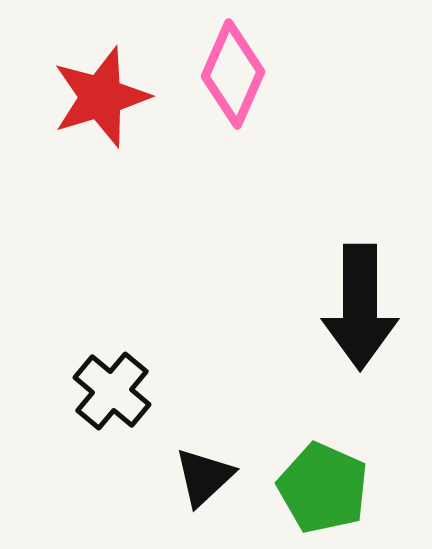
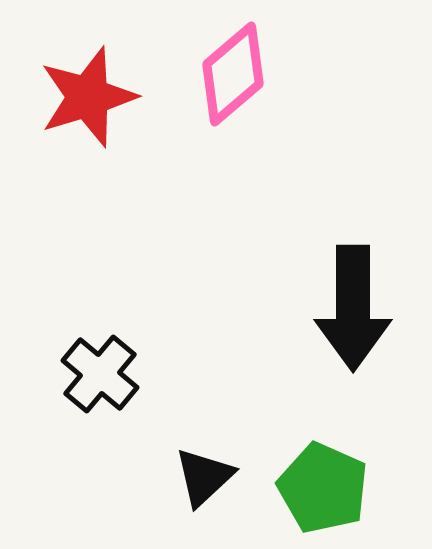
pink diamond: rotated 26 degrees clockwise
red star: moved 13 px left
black arrow: moved 7 px left, 1 px down
black cross: moved 12 px left, 17 px up
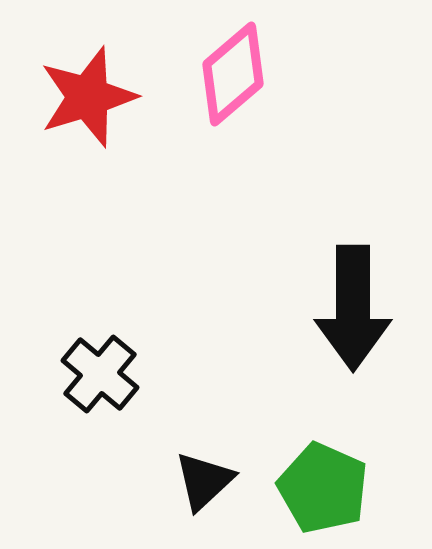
black triangle: moved 4 px down
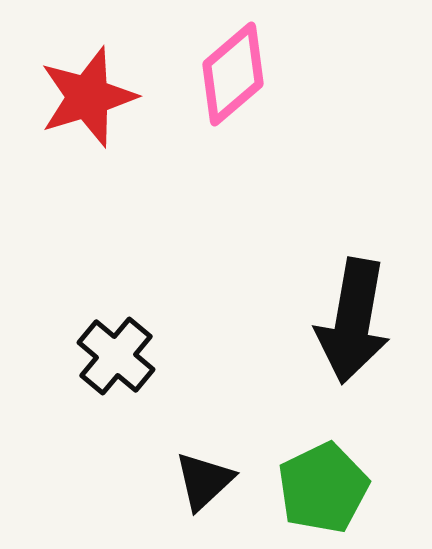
black arrow: moved 13 px down; rotated 10 degrees clockwise
black cross: moved 16 px right, 18 px up
green pentagon: rotated 22 degrees clockwise
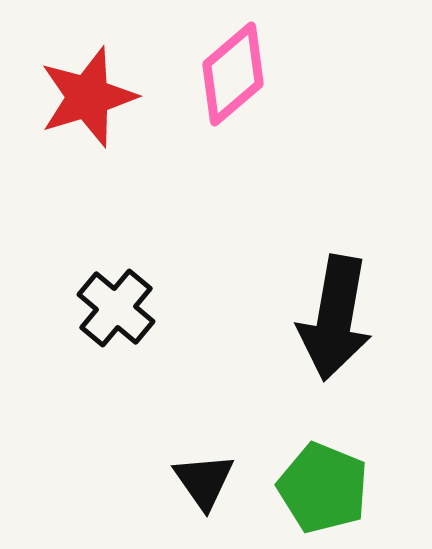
black arrow: moved 18 px left, 3 px up
black cross: moved 48 px up
black triangle: rotated 22 degrees counterclockwise
green pentagon: rotated 24 degrees counterclockwise
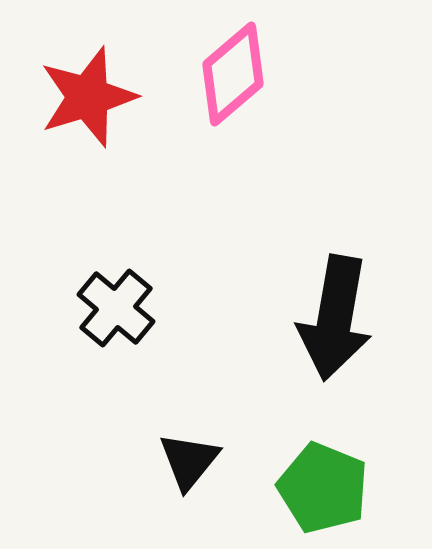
black triangle: moved 15 px left, 20 px up; rotated 14 degrees clockwise
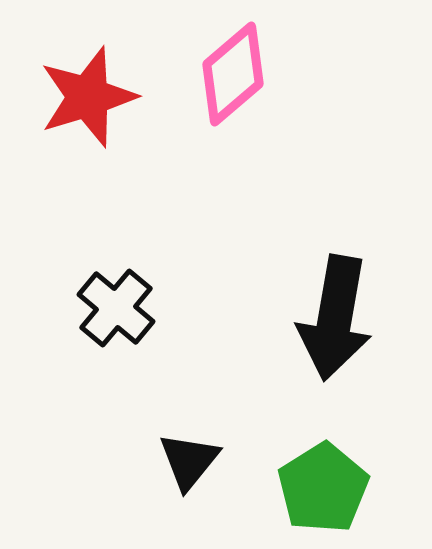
green pentagon: rotated 18 degrees clockwise
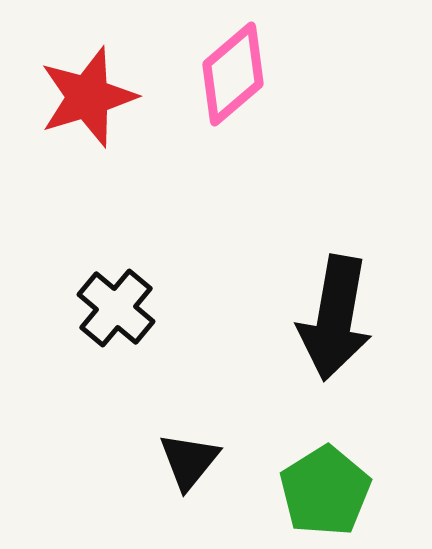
green pentagon: moved 2 px right, 3 px down
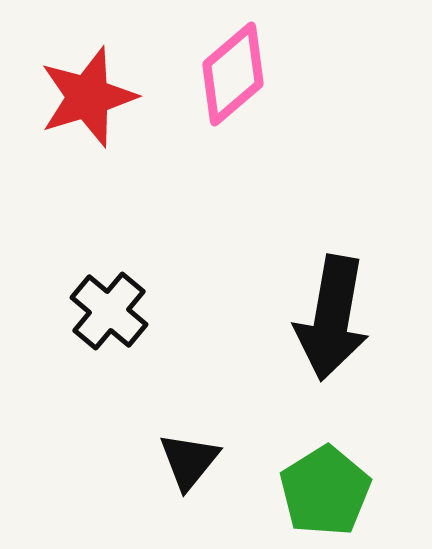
black cross: moved 7 px left, 3 px down
black arrow: moved 3 px left
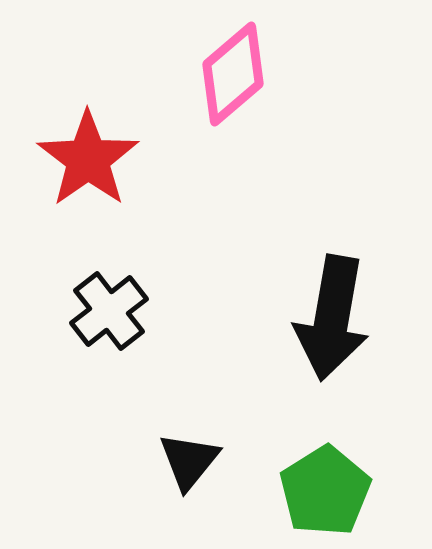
red star: moved 62 px down; rotated 18 degrees counterclockwise
black cross: rotated 12 degrees clockwise
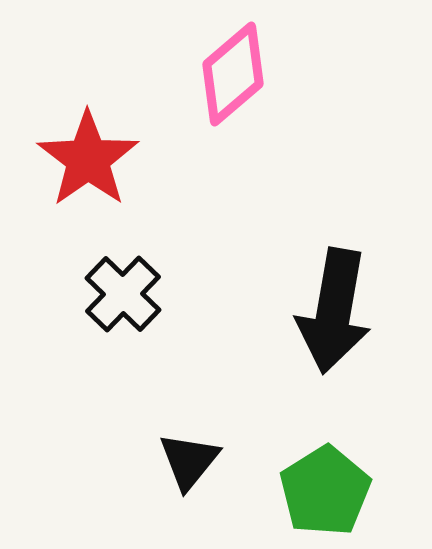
black cross: moved 14 px right, 17 px up; rotated 8 degrees counterclockwise
black arrow: moved 2 px right, 7 px up
